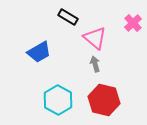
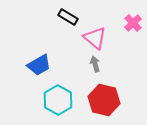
blue trapezoid: moved 13 px down
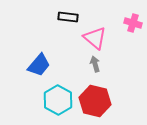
black rectangle: rotated 24 degrees counterclockwise
pink cross: rotated 30 degrees counterclockwise
blue trapezoid: rotated 20 degrees counterclockwise
red hexagon: moved 9 px left, 1 px down
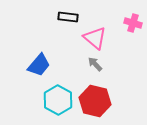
gray arrow: rotated 28 degrees counterclockwise
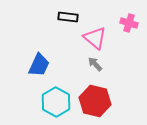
pink cross: moved 4 px left
blue trapezoid: rotated 15 degrees counterclockwise
cyan hexagon: moved 2 px left, 2 px down
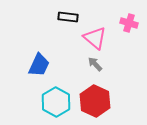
red hexagon: rotated 12 degrees clockwise
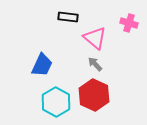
blue trapezoid: moved 3 px right
red hexagon: moved 1 px left, 6 px up
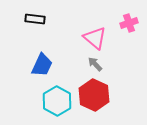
black rectangle: moved 33 px left, 2 px down
pink cross: rotated 36 degrees counterclockwise
cyan hexagon: moved 1 px right, 1 px up
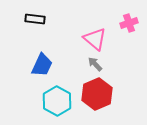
pink triangle: moved 1 px down
red hexagon: moved 3 px right, 1 px up; rotated 12 degrees clockwise
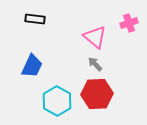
pink triangle: moved 2 px up
blue trapezoid: moved 10 px left, 1 px down
red hexagon: rotated 20 degrees clockwise
